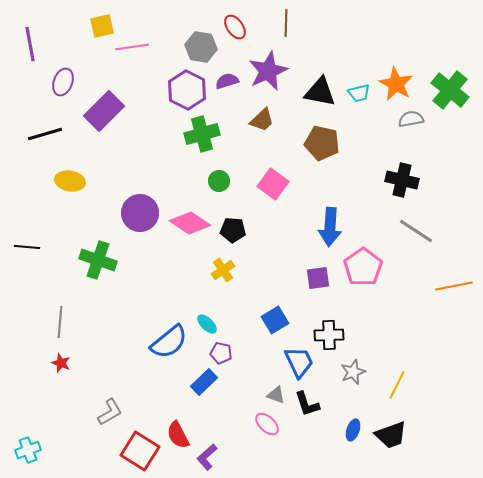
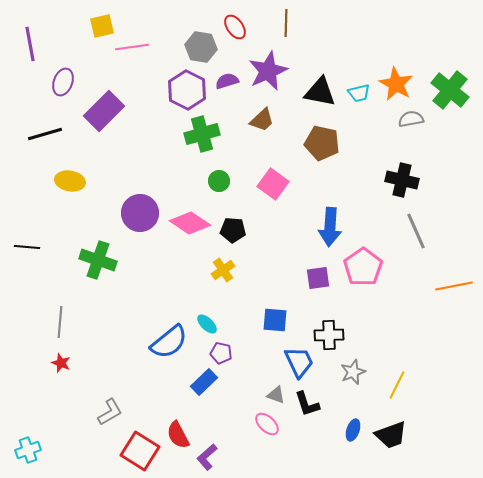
gray line at (416, 231): rotated 33 degrees clockwise
blue square at (275, 320): rotated 36 degrees clockwise
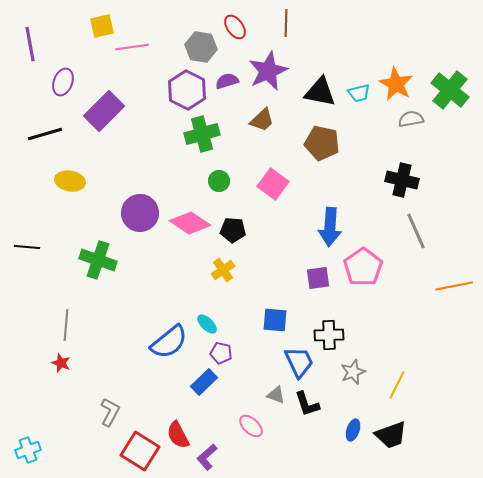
gray line at (60, 322): moved 6 px right, 3 px down
gray L-shape at (110, 412): rotated 32 degrees counterclockwise
pink ellipse at (267, 424): moved 16 px left, 2 px down
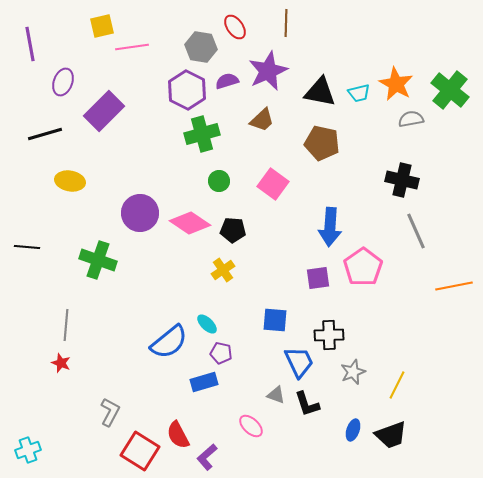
blue rectangle at (204, 382): rotated 28 degrees clockwise
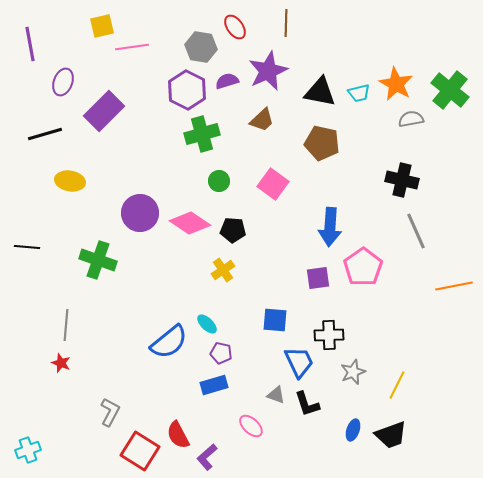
blue rectangle at (204, 382): moved 10 px right, 3 px down
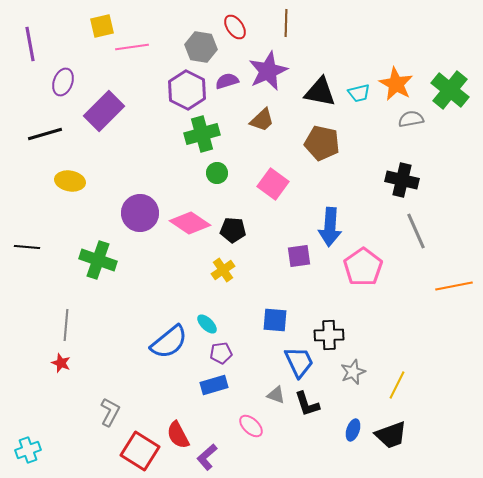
green circle at (219, 181): moved 2 px left, 8 px up
purple square at (318, 278): moved 19 px left, 22 px up
purple pentagon at (221, 353): rotated 20 degrees counterclockwise
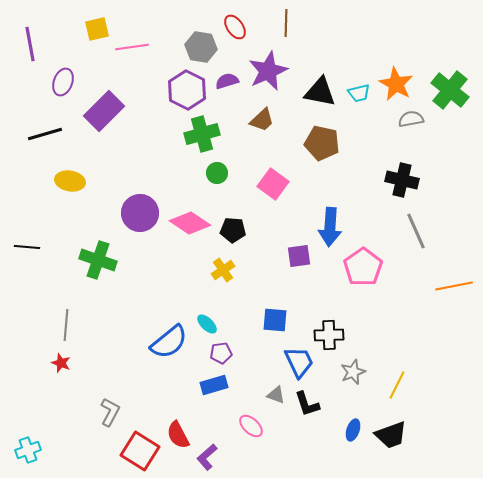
yellow square at (102, 26): moved 5 px left, 3 px down
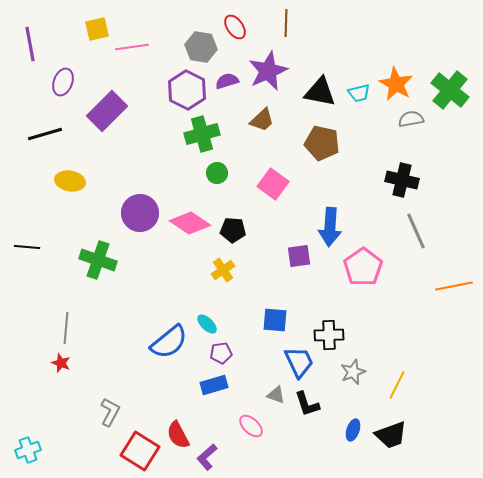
purple rectangle at (104, 111): moved 3 px right
gray line at (66, 325): moved 3 px down
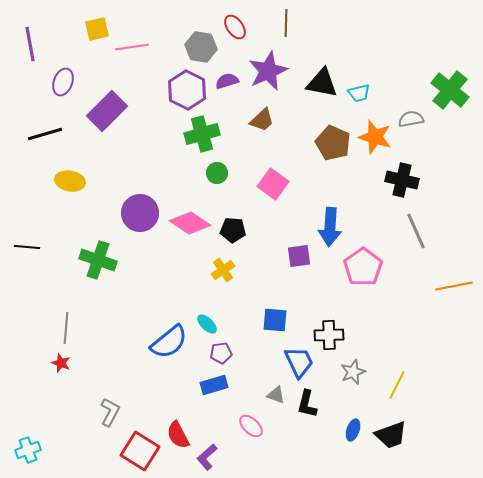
orange star at (396, 84): moved 21 px left, 53 px down; rotated 12 degrees counterclockwise
black triangle at (320, 92): moved 2 px right, 9 px up
brown pentagon at (322, 143): moved 11 px right; rotated 12 degrees clockwise
black L-shape at (307, 404): rotated 32 degrees clockwise
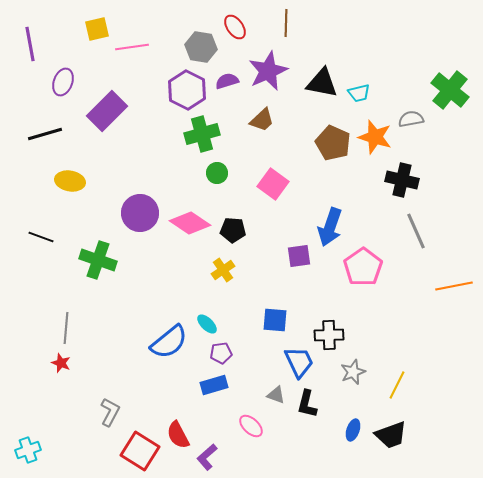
blue arrow at (330, 227): rotated 15 degrees clockwise
black line at (27, 247): moved 14 px right, 10 px up; rotated 15 degrees clockwise
